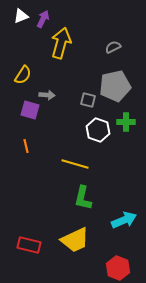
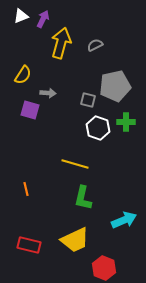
gray semicircle: moved 18 px left, 2 px up
gray arrow: moved 1 px right, 2 px up
white hexagon: moved 2 px up
orange line: moved 43 px down
red hexagon: moved 14 px left
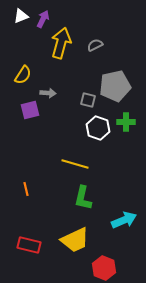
purple square: rotated 30 degrees counterclockwise
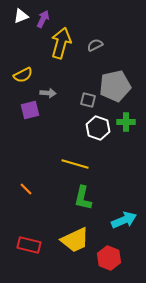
yellow semicircle: rotated 30 degrees clockwise
orange line: rotated 32 degrees counterclockwise
red hexagon: moved 5 px right, 10 px up
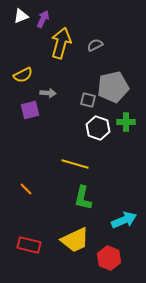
gray pentagon: moved 2 px left, 1 px down
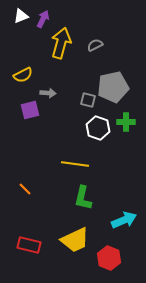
yellow line: rotated 8 degrees counterclockwise
orange line: moved 1 px left
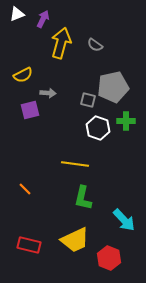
white triangle: moved 4 px left, 2 px up
gray semicircle: rotated 119 degrees counterclockwise
green cross: moved 1 px up
cyan arrow: rotated 70 degrees clockwise
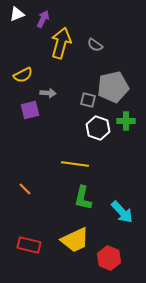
cyan arrow: moved 2 px left, 8 px up
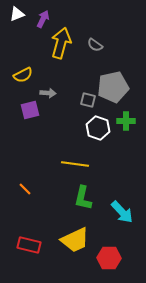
red hexagon: rotated 20 degrees counterclockwise
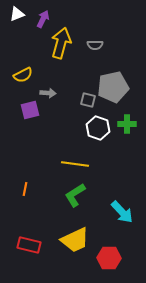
gray semicircle: rotated 35 degrees counterclockwise
green cross: moved 1 px right, 3 px down
orange line: rotated 56 degrees clockwise
green L-shape: moved 8 px left, 3 px up; rotated 45 degrees clockwise
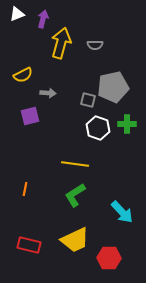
purple arrow: rotated 12 degrees counterclockwise
purple square: moved 6 px down
